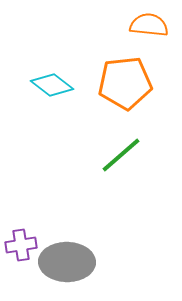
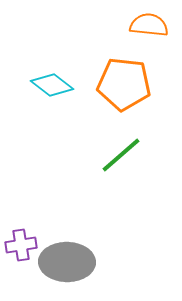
orange pentagon: moved 1 px left, 1 px down; rotated 12 degrees clockwise
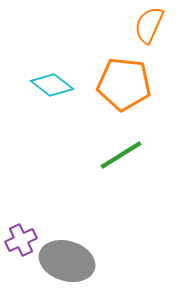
orange semicircle: rotated 72 degrees counterclockwise
green line: rotated 9 degrees clockwise
purple cross: moved 5 px up; rotated 16 degrees counterclockwise
gray ellipse: moved 1 px up; rotated 16 degrees clockwise
